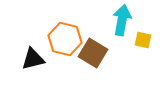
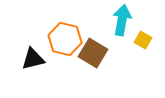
yellow square: rotated 18 degrees clockwise
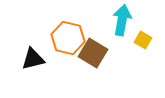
orange hexagon: moved 3 px right, 1 px up
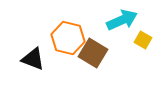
cyan arrow: rotated 56 degrees clockwise
black triangle: rotated 35 degrees clockwise
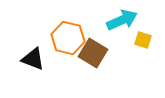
yellow square: rotated 12 degrees counterclockwise
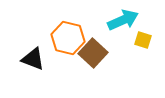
cyan arrow: moved 1 px right
brown square: rotated 12 degrees clockwise
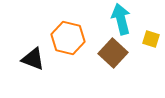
cyan arrow: moved 2 px left, 1 px up; rotated 80 degrees counterclockwise
yellow square: moved 8 px right, 1 px up
brown square: moved 20 px right
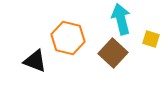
black triangle: moved 2 px right, 2 px down
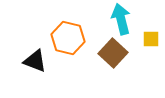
yellow square: rotated 18 degrees counterclockwise
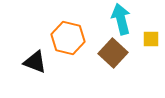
black triangle: moved 1 px down
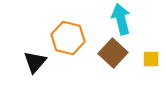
yellow square: moved 20 px down
black triangle: rotated 50 degrees clockwise
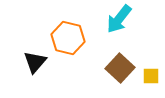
cyan arrow: moved 2 px left; rotated 128 degrees counterclockwise
brown square: moved 7 px right, 15 px down
yellow square: moved 17 px down
